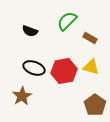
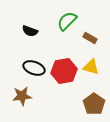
brown star: rotated 24 degrees clockwise
brown pentagon: moved 1 px left, 1 px up
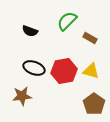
yellow triangle: moved 4 px down
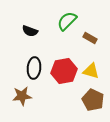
black ellipse: rotated 75 degrees clockwise
brown pentagon: moved 1 px left, 4 px up; rotated 10 degrees counterclockwise
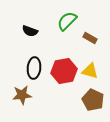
yellow triangle: moved 1 px left
brown star: moved 1 px up
